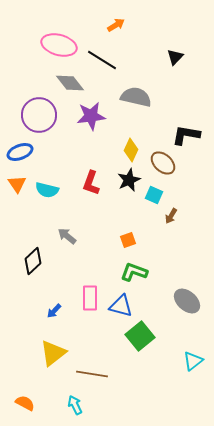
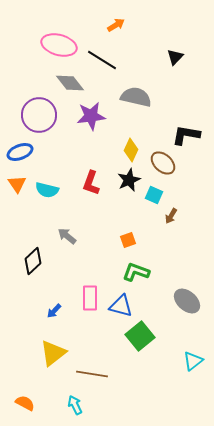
green L-shape: moved 2 px right
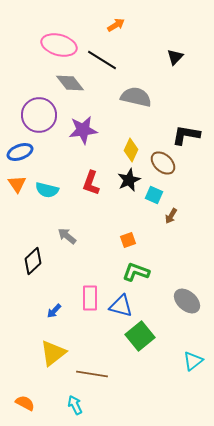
purple star: moved 8 px left, 14 px down
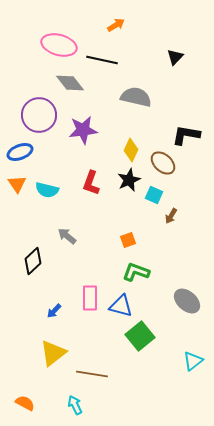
black line: rotated 20 degrees counterclockwise
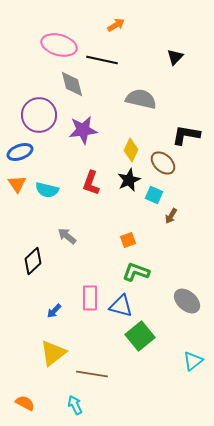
gray diamond: moved 2 px right, 1 px down; rotated 24 degrees clockwise
gray semicircle: moved 5 px right, 2 px down
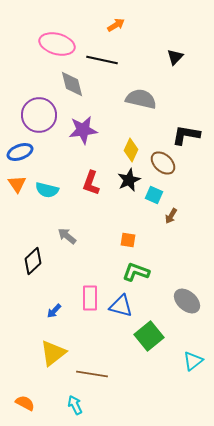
pink ellipse: moved 2 px left, 1 px up
orange square: rotated 28 degrees clockwise
green square: moved 9 px right
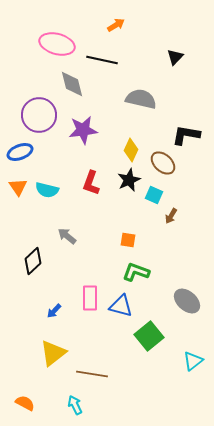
orange triangle: moved 1 px right, 3 px down
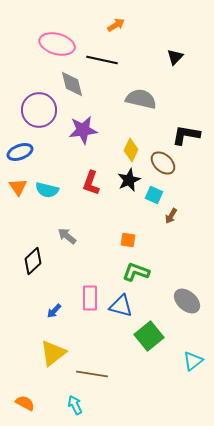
purple circle: moved 5 px up
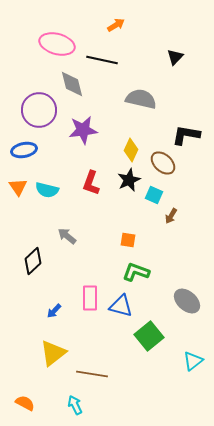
blue ellipse: moved 4 px right, 2 px up; rotated 10 degrees clockwise
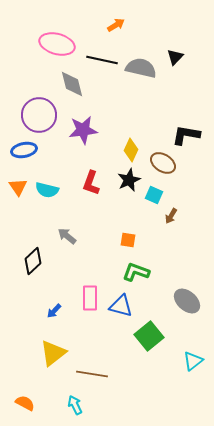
gray semicircle: moved 31 px up
purple circle: moved 5 px down
brown ellipse: rotated 10 degrees counterclockwise
